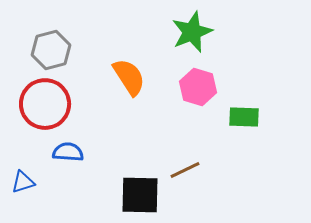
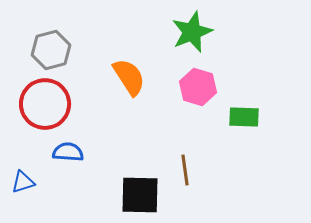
brown line: rotated 72 degrees counterclockwise
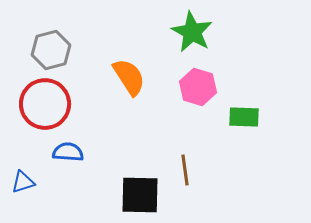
green star: rotated 21 degrees counterclockwise
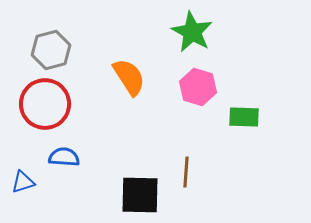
blue semicircle: moved 4 px left, 5 px down
brown line: moved 1 px right, 2 px down; rotated 12 degrees clockwise
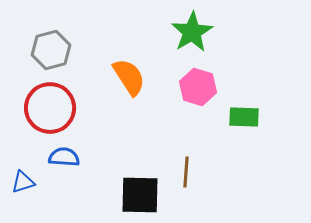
green star: rotated 12 degrees clockwise
red circle: moved 5 px right, 4 px down
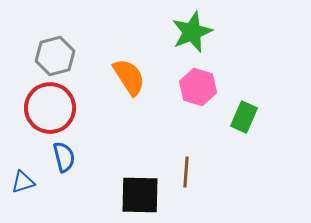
green star: rotated 9 degrees clockwise
gray hexagon: moved 4 px right, 6 px down
green rectangle: rotated 68 degrees counterclockwise
blue semicircle: rotated 72 degrees clockwise
